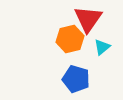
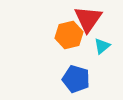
orange hexagon: moved 1 px left, 4 px up
cyan triangle: moved 1 px up
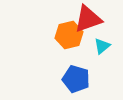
red triangle: rotated 36 degrees clockwise
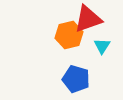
cyan triangle: rotated 18 degrees counterclockwise
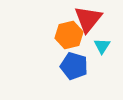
red triangle: rotated 32 degrees counterclockwise
blue pentagon: moved 2 px left, 13 px up
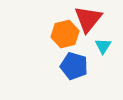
orange hexagon: moved 4 px left, 1 px up
cyan triangle: moved 1 px right
